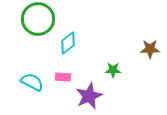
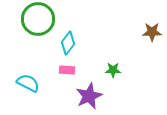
cyan diamond: rotated 15 degrees counterclockwise
brown star: moved 2 px right, 17 px up
pink rectangle: moved 4 px right, 7 px up
cyan semicircle: moved 4 px left, 1 px down
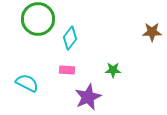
cyan diamond: moved 2 px right, 5 px up
cyan semicircle: moved 1 px left
purple star: moved 1 px left, 1 px down
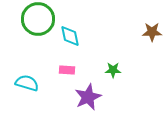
cyan diamond: moved 2 px up; rotated 50 degrees counterclockwise
cyan semicircle: rotated 10 degrees counterclockwise
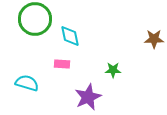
green circle: moved 3 px left
brown star: moved 2 px right, 7 px down
pink rectangle: moved 5 px left, 6 px up
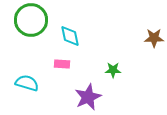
green circle: moved 4 px left, 1 px down
brown star: moved 1 px up
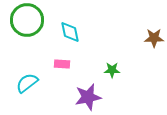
green circle: moved 4 px left
cyan diamond: moved 4 px up
green star: moved 1 px left
cyan semicircle: rotated 55 degrees counterclockwise
purple star: rotated 12 degrees clockwise
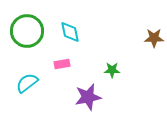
green circle: moved 11 px down
pink rectangle: rotated 14 degrees counterclockwise
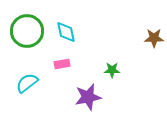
cyan diamond: moved 4 px left
